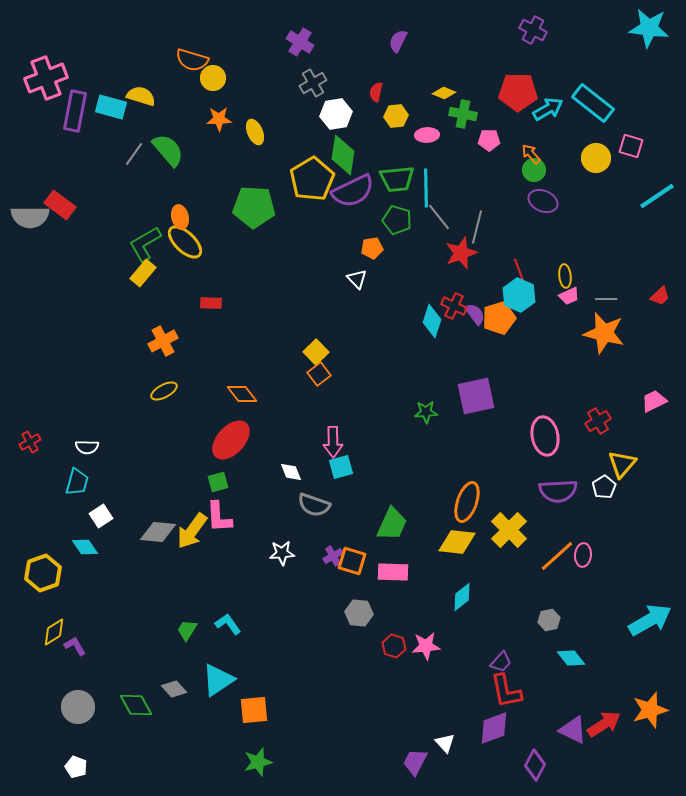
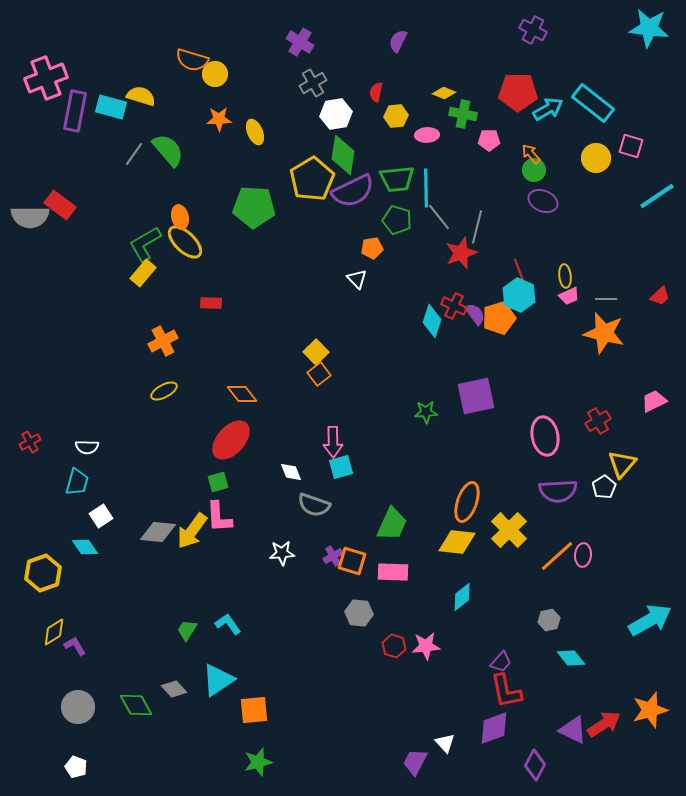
yellow circle at (213, 78): moved 2 px right, 4 px up
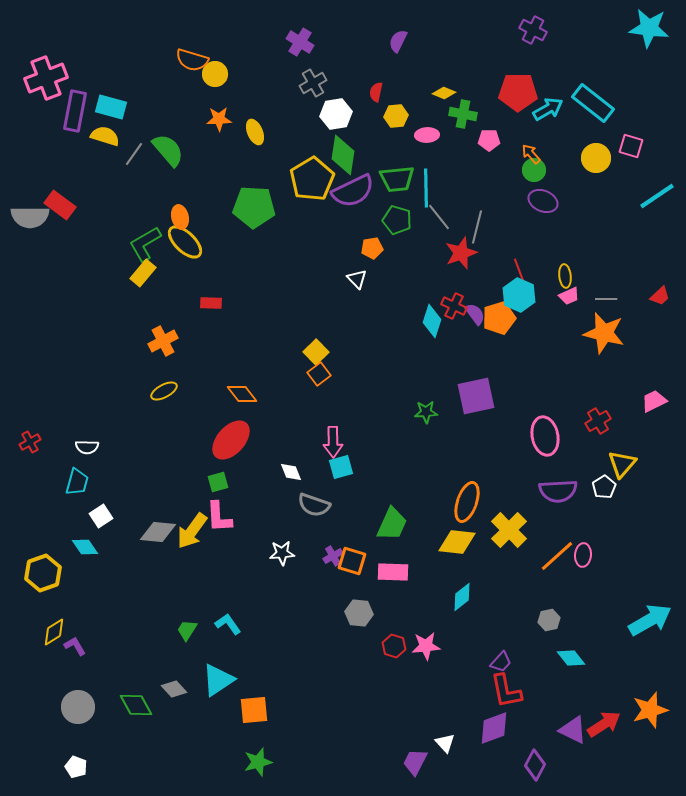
yellow semicircle at (141, 96): moved 36 px left, 40 px down
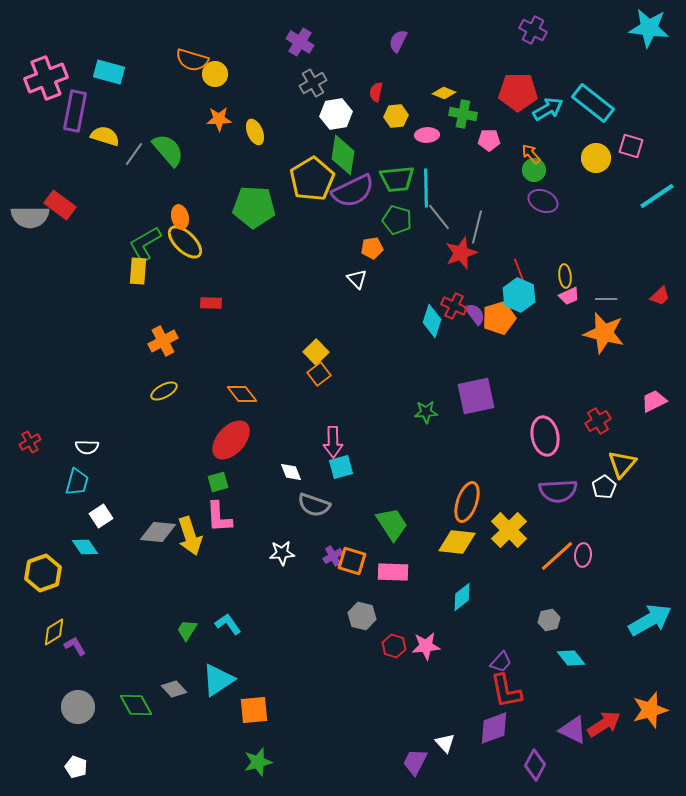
cyan rectangle at (111, 107): moved 2 px left, 35 px up
yellow rectangle at (143, 273): moved 5 px left, 2 px up; rotated 36 degrees counterclockwise
green trapezoid at (392, 524): rotated 57 degrees counterclockwise
yellow arrow at (192, 531): moved 2 px left, 5 px down; rotated 54 degrees counterclockwise
gray hexagon at (359, 613): moved 3 px right, 3 px down; rotated 8 degrees clockwise
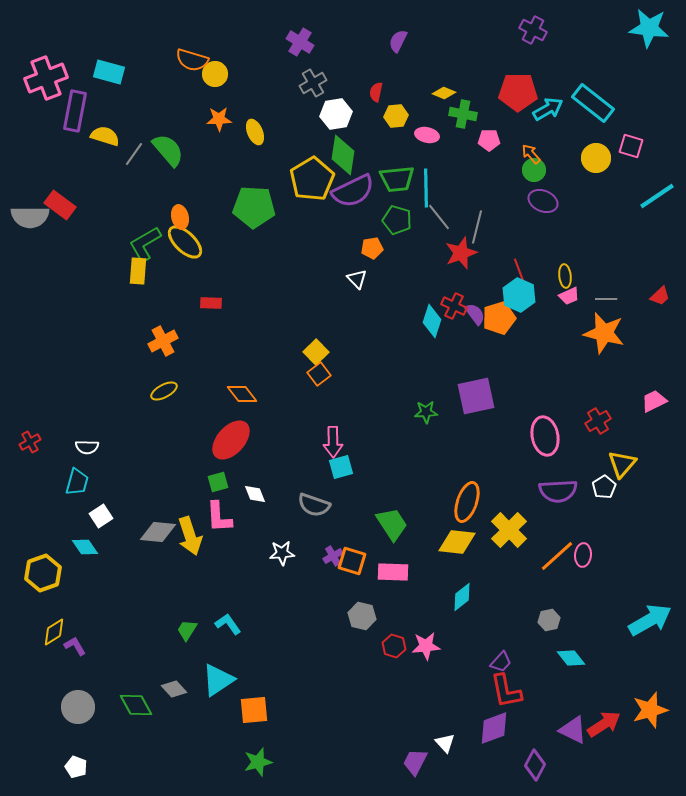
pink ellipse at (427, 135): rotated 15 degrees clockwise
white diamond at (291, 472): moved 36 px left, 22 px down
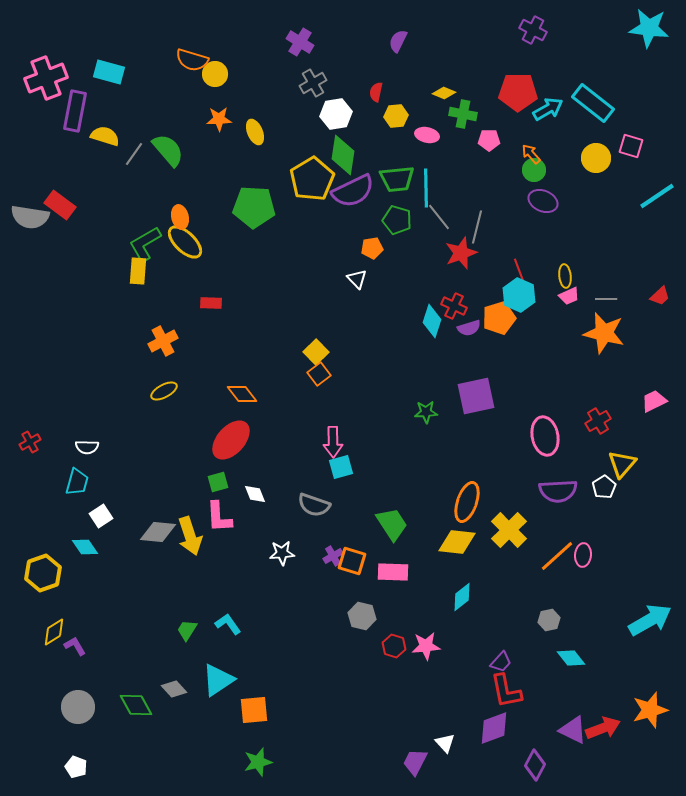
gray semicircle at (30, 217): rotated 9 degrees clockwise
purple semicircle at (475, 314): moved 6 px left, 14 px down; rotated 110 degrees clockwise
red arrow at (604, 724): moved 1 px left, 4 px down; rotated 12 degrees clockwise
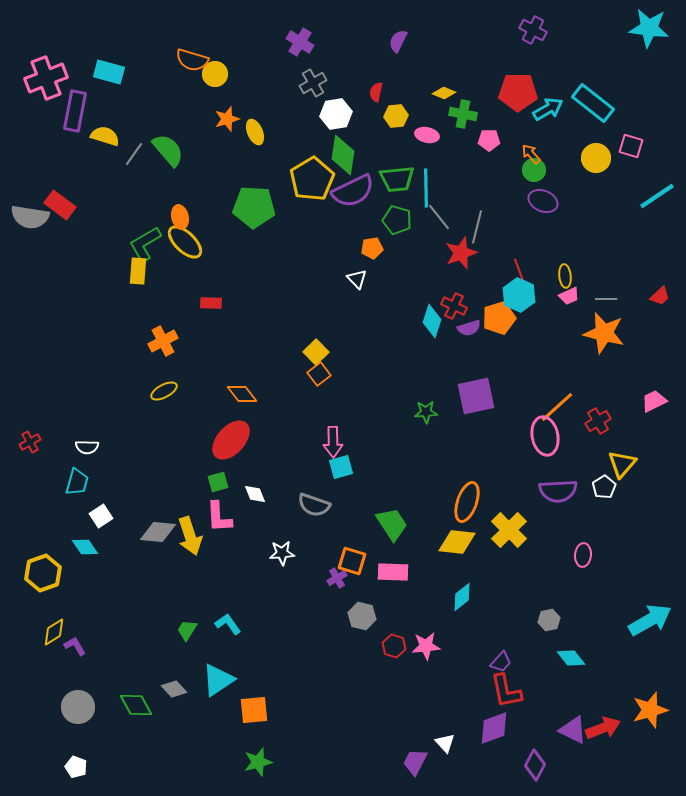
orange star at (219, 119): moved 8 px right; rotated 15 degrees counterclockwise
purple cross at (333, 556): moved 4 px right, 22 px down
orange line at (557, 556): moved 149 px up
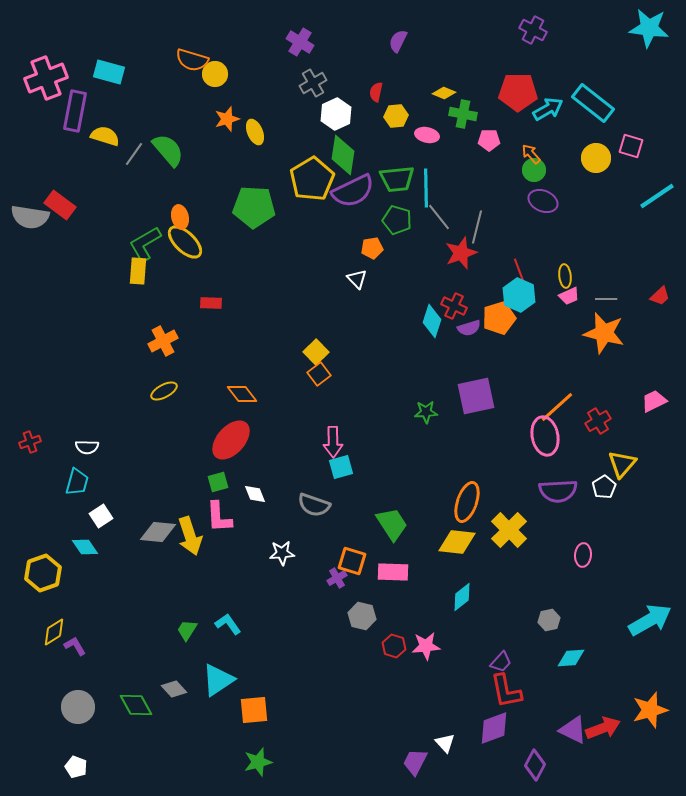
white hexagon at (336, 114): rotated 16 degrees counterclockwise
red cross at (30, 442): rotated 10 degrees clockwise
cyan diamond at (571, 658): rotated 56 degrees counterclockwise
